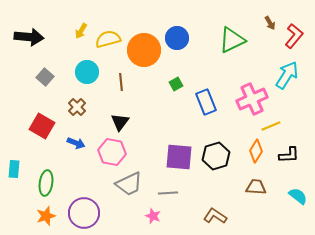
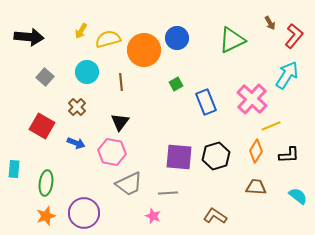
pink cross: rotated 24 degrees counterclockwise
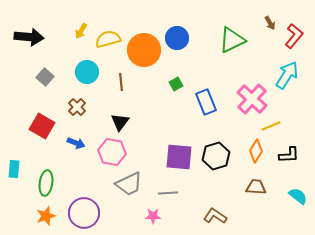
pink star: rotated 21 degrees counterclockwise
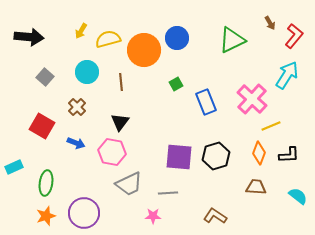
orange diamond: moved 3 px right, 2 px down; rotated 10 degrees counterclockwise
cyan rectangle: moved 2 px up; rotated 60 degrees clockwise
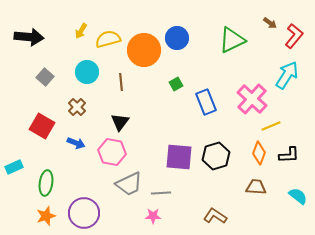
brown arrow: rotated 24 degrees counterclockwise
gray line: moved 7 px left
